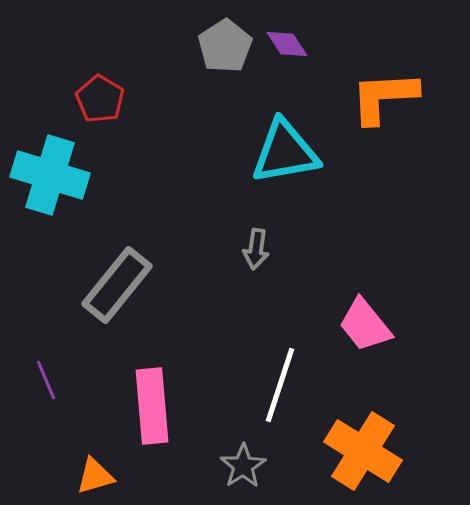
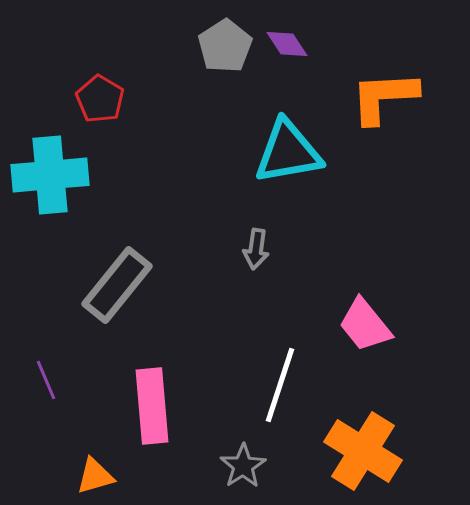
cyan triangle: moved 3 px right
cyan cross: rotated 22 degrees counterclockwise
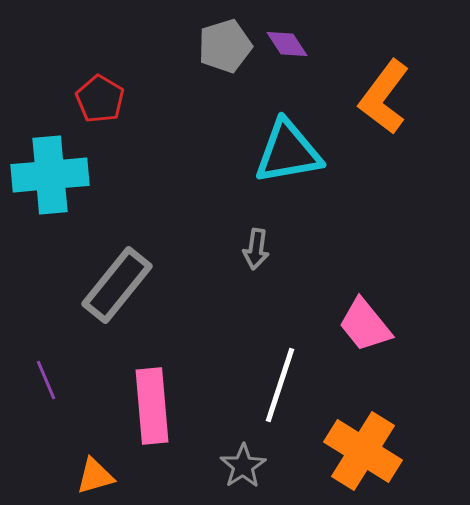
gray pentagon: rotated 16 degrees clockwise
orange L-shape: rotated 50 degrees counterclockwise
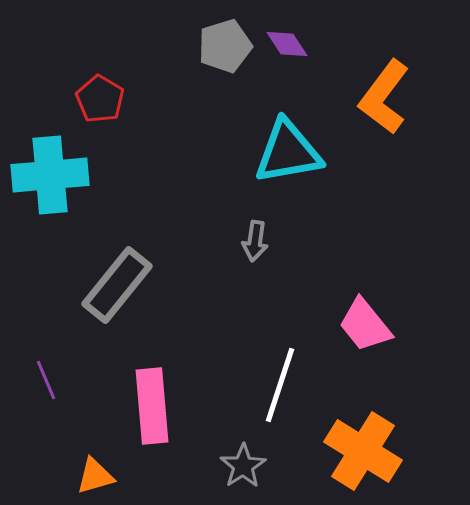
gray arrow: moved 1 px left, 8 px up
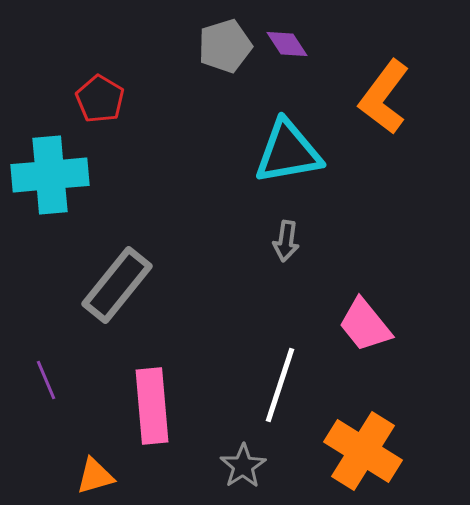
gray arrow: moved 31 px right
